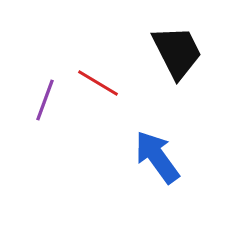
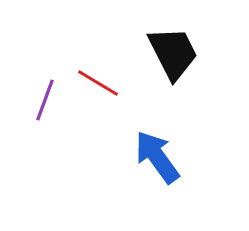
black trapezoid: moved 4 px left, 1 px down
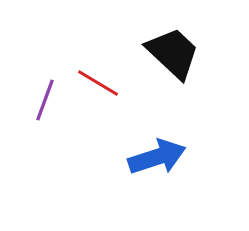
black trapezoid: rotated 20 degrees counterclockwise
blue arrow: rotated 108 degrees clockwise
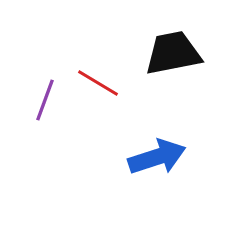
black trapezoid: rotated 54 degrees counterclockwise
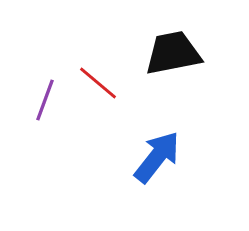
red line: rotated 9 degrees clockwise
blue arrow: rotated 34 degrees counterclockwise
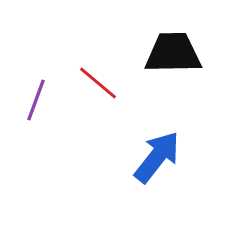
black trapezoid: rotated 10 degrees clockwise
purple line: moved 9 px left
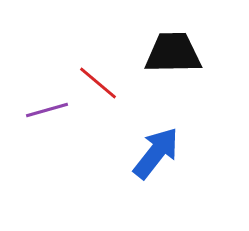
purple line: moved 11 px right, 10 px down; rotated 54 degrees clockwise
blue arrow: moved 1 px left, 4 px up
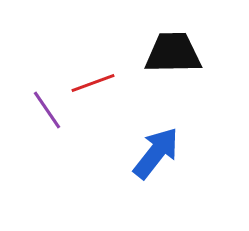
red line: moved 5 px left; rotated 60 degrees counterclockwise
purple line: rotated 72 degrees clockwise
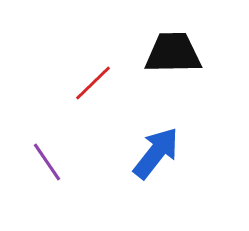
red line: rotated 24 degrees counterclockwise
purple line: moved 52 px down
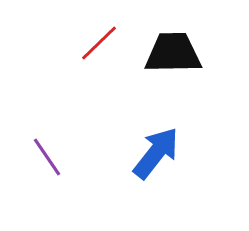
red line: moved 6 px right, 40 px up
purple line: moved 5 px up
